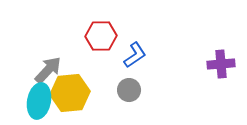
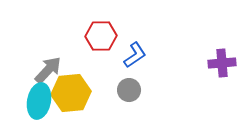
purple cross: moved 1 px right, 1 px up
yellow hexagon: moved 1 px right
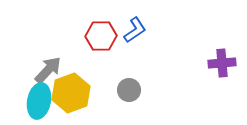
blue L-shape: moved 25 px up
yellow hexagon: rotated 15 degrees counterclockwise
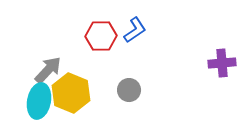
yellow hexagon: rotated 18 degrees counterclockwise
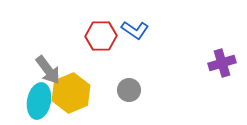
blue L-shape: rotated 68 degrees clockwise
purple cross: rotated 12 degrees counterclockwise
gray arrow: rotated 100 degrees clockwise
yellow hexagon: rotated 15 degrees clockwise
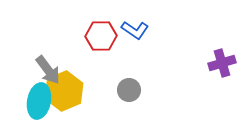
yellow hexagon: moved 7 px left, 2 px up
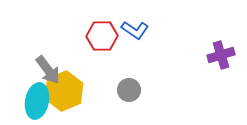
red hexagon: moved 1 px right
purple cross: moved 1 px left, 8 px up
cyan ellipse: moved 2 px left
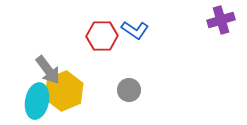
purple cross: moved 35 px up
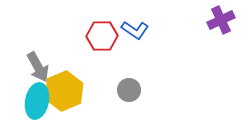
purple cross: rotated 8 degrees counterclockwise
gray arrow: moved 10 px left, 3 px up; rotated 8 degrees clockwise
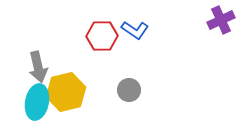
gray arrow: rotated 16 degrees clockwise
yellow hexagon: moved 2 px right, 1 px down; rotated 9 degrees clockwise
cyan ellipse: moved 1 px down
